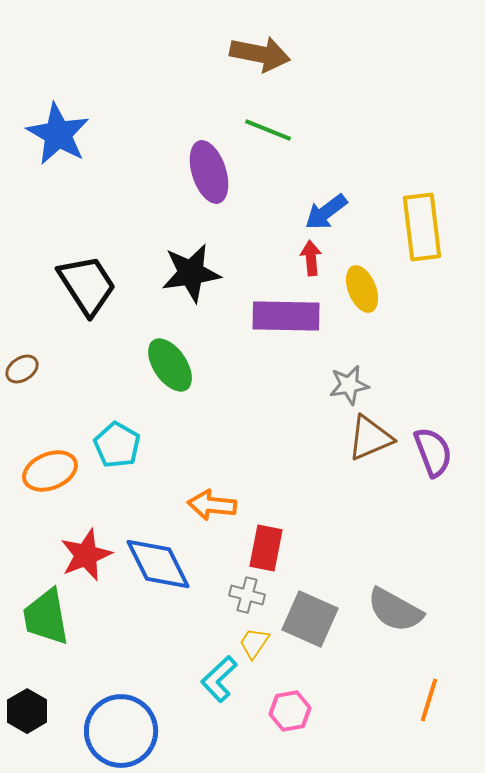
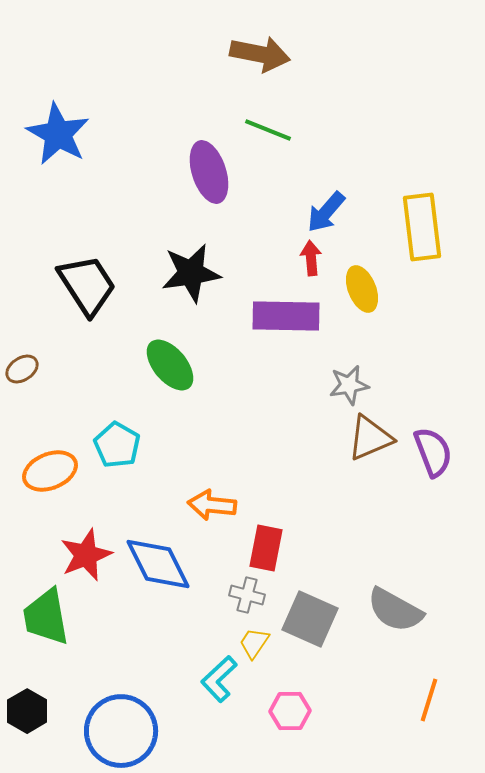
blue arrow: rotated 12 degrees counterclockwise
green ellipse: rotated 6 degrees counterclockwise
pink hexagon: rotated 9 degrees clockwise
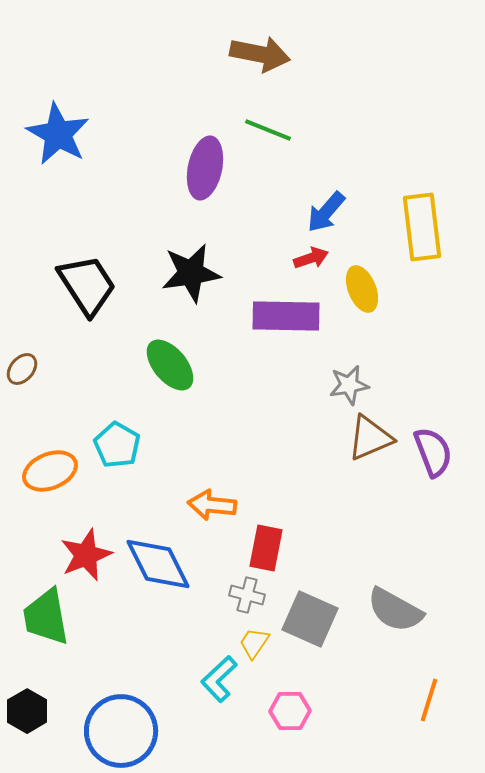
purple ellipse: moved 4 px left, 4 px up; rotated 30 degrees clockwise
red arrow: rotated 76 degrees clockwise
brown ellipse: rotated 16 degrees counterclockwise
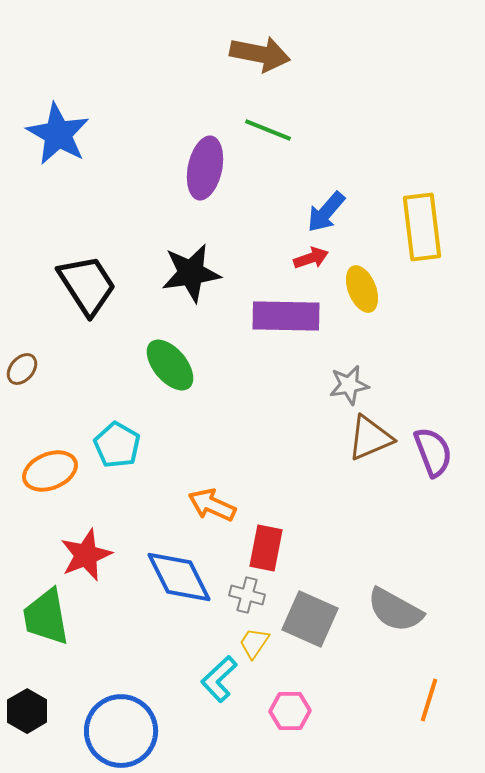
orange arrow: rotated 18 degrees clockwise
blue diamond: moved 21 px right, 13 px down
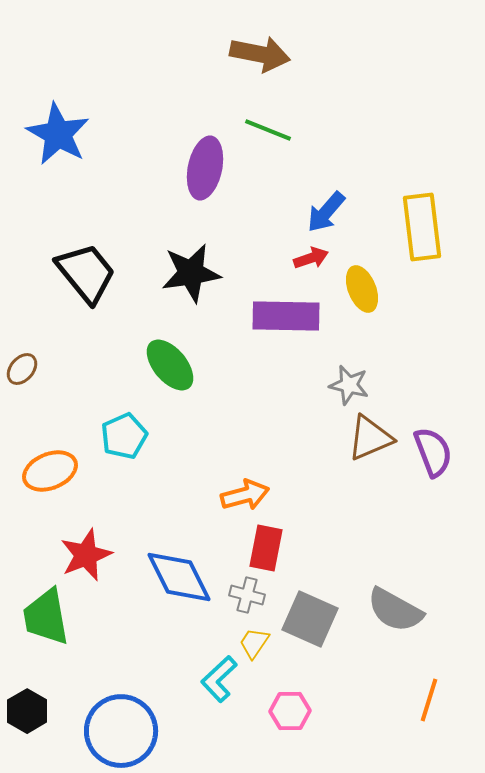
black trapezoid: moved 1 px left, 12 px up; rotated 6 degrees counterclockwise
gray star: rotated 24 degrees clockwise
cyan pentagon: moved 7 px right, 9 px up; rotated 18 degrees clockwise
orange arrow: moved 33 px right, 10 px up; rotated 141 degrees clockwise
